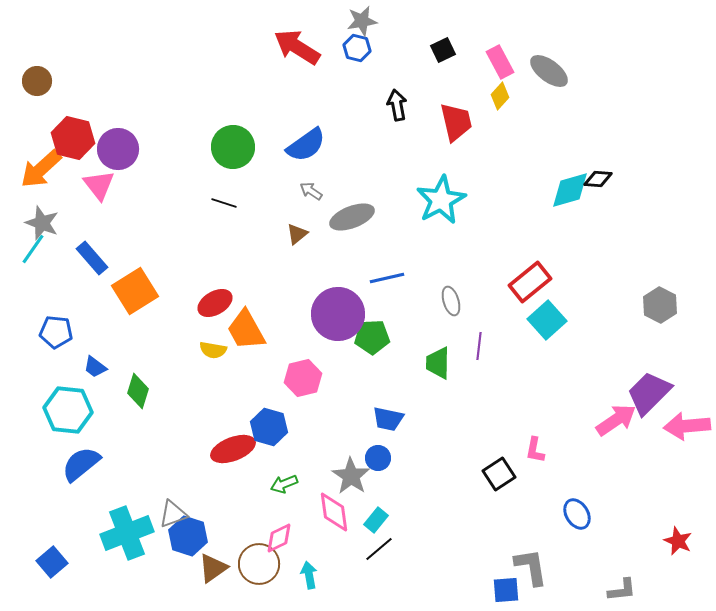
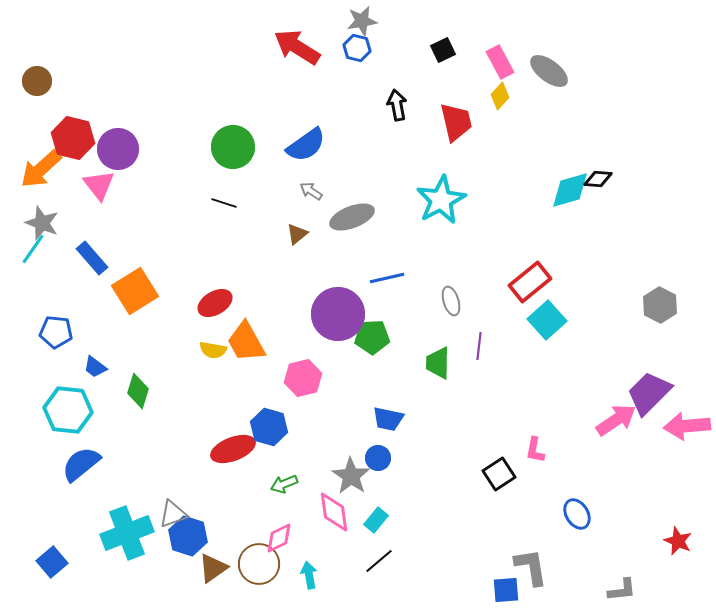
orange trapezoid at (246, 330): moved 12 px down
black line at (379, 549): moved 12 px down
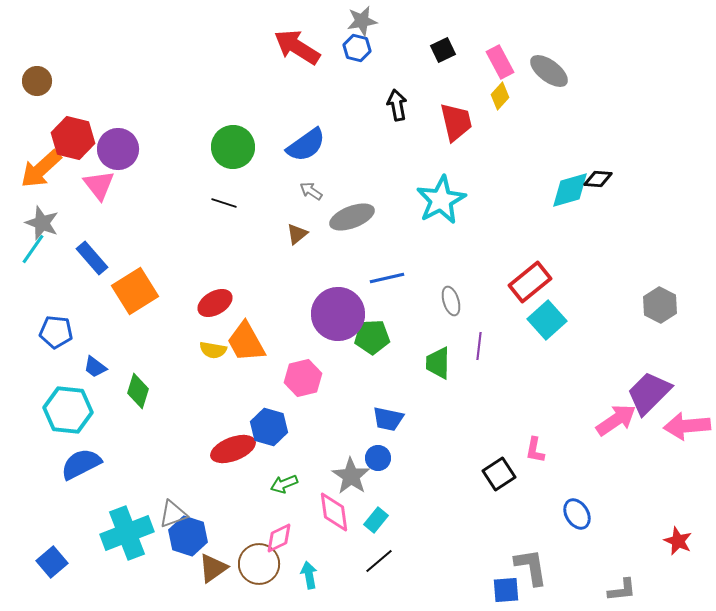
blue semicircle at (81, 464): rotated 12 degrees clockwise
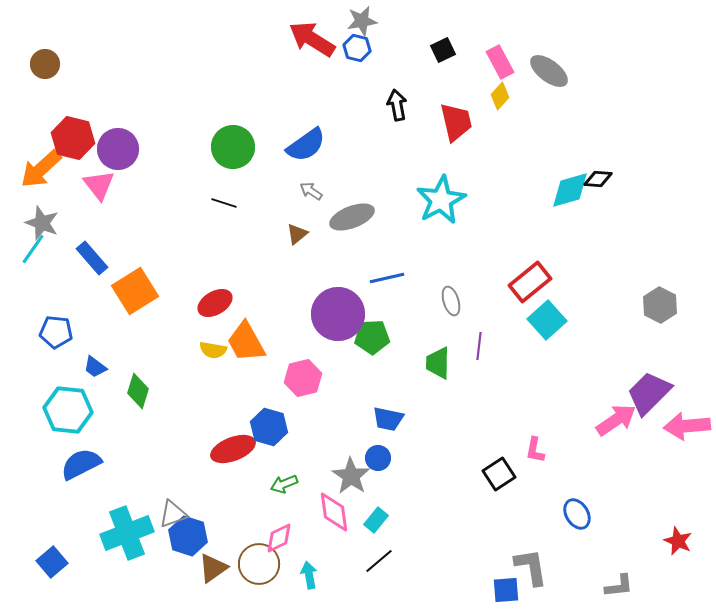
red arrow at (297, 47): moved 15 px right, 8 px up
brown circle at (37, 81): moved 8 px right, 17 px up
gray L-shape at (622, 590): moved 3 px left, 4 px up
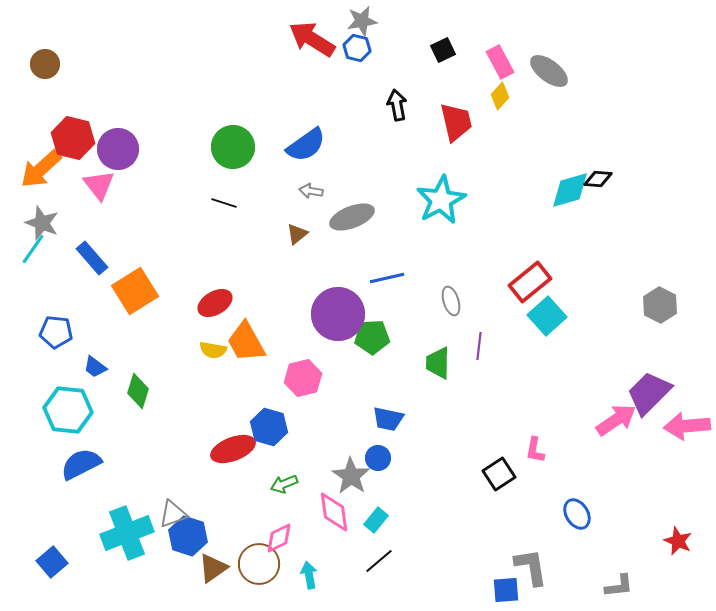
gray arrow at (311, 191): rotated 25 degrees counterclockwise
cyan square at (547, 320): moved 4 px up
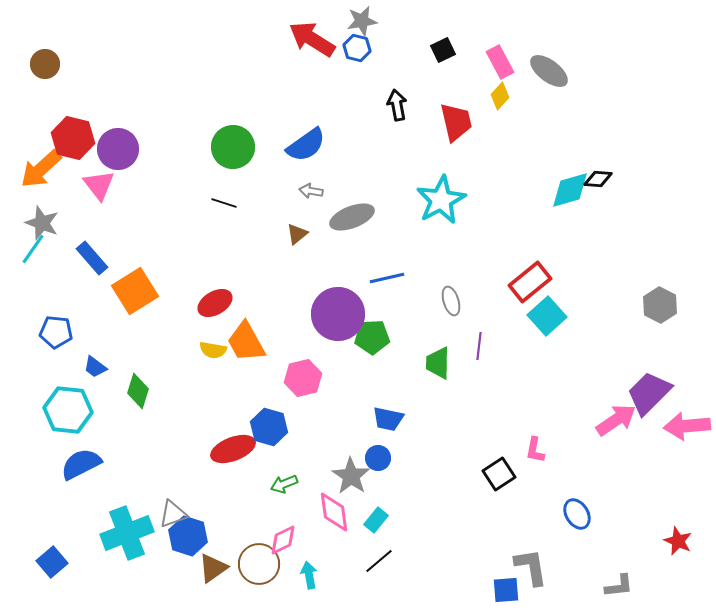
pink diamond at (279, 538): moved 4 px right, 2 px down
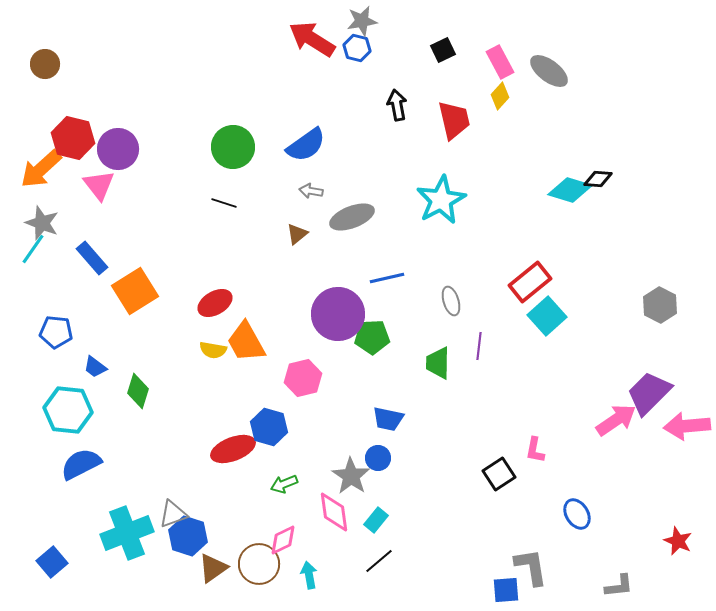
red trapezoid at (456, 122): moved 2 px left, 2 px up
cyan diamond at (570, 190): rotated 33 degrees clockwise
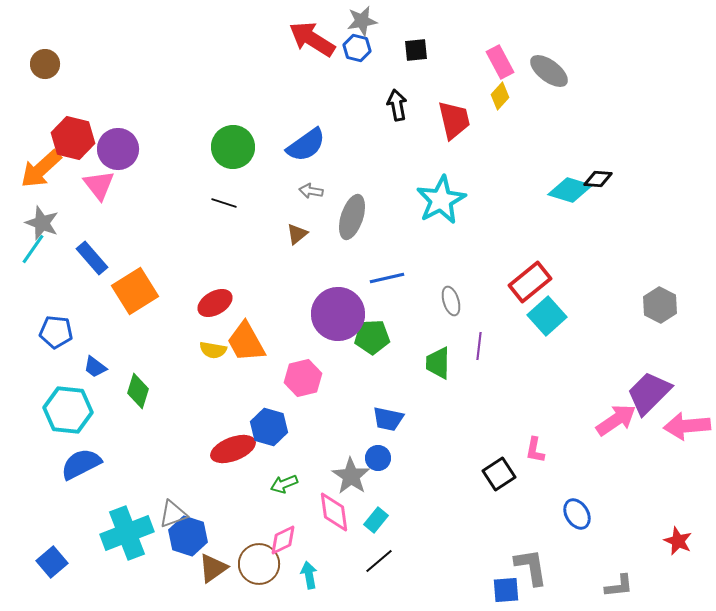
black square at (443, 50): moved 27 px left; rotated 20 degrees clockwise
gray ellipse at (352, 217): rotated 51 degrees counterclockwise
